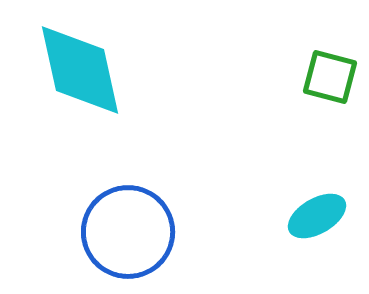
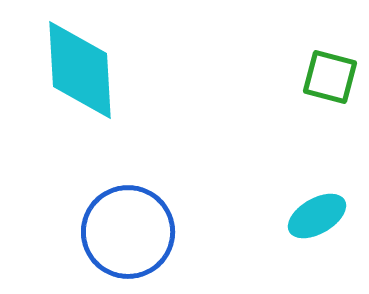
cyan diamond: rotated 9 degrees clockwise
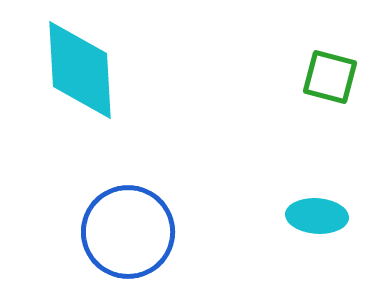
cyan ellipse: rotated 34 degrees clockwise
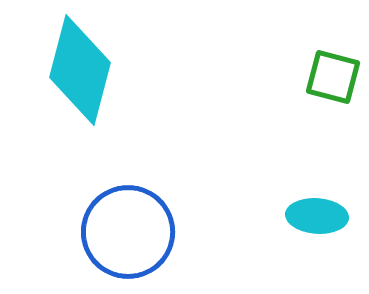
cyan diamond: rotated 18 degrees clockwise
green square: moved 3 px right
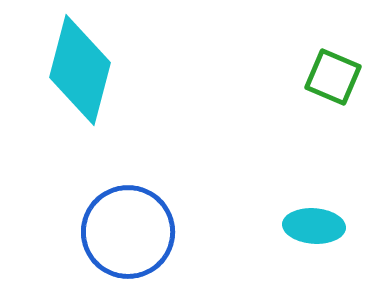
green square: rotated 8 degrees clockwise
cyan ellipse: moved 3 px left, 10 px down
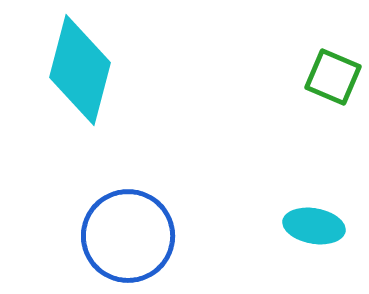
cyan ellipse: rotated 6 degrees clockwise
blue circle: moved 4 px down
